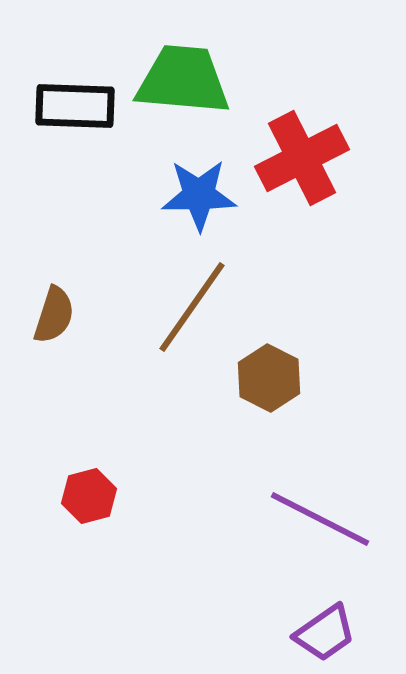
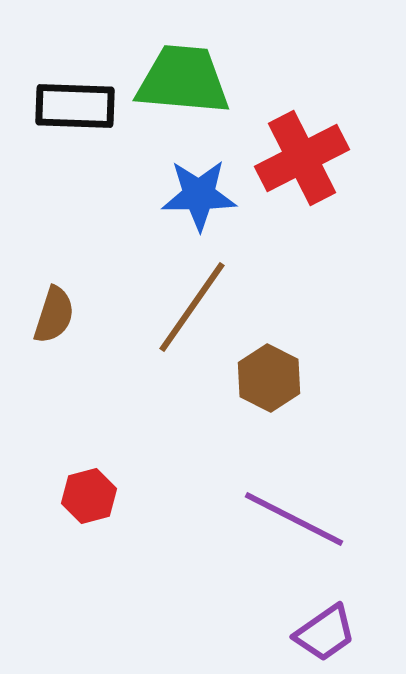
purple line: moved 26 px left
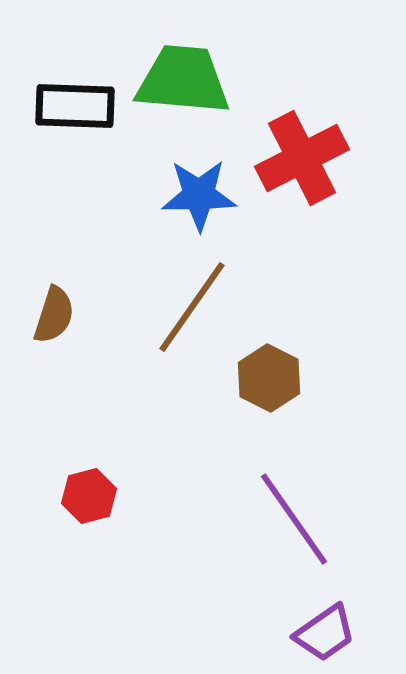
purple line: rotated 28 degrees clockwise
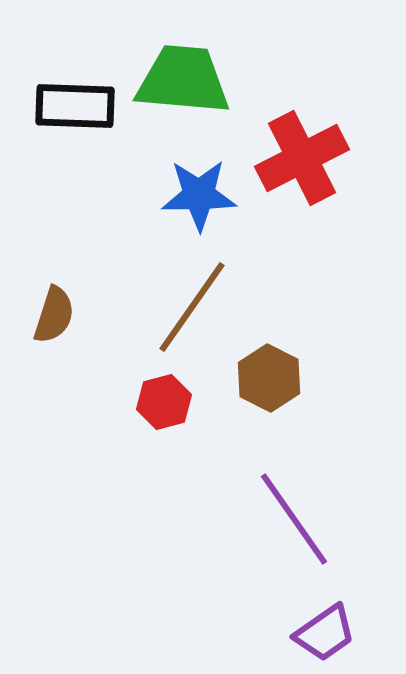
red hexagon: moved 75 px right, 94 px up
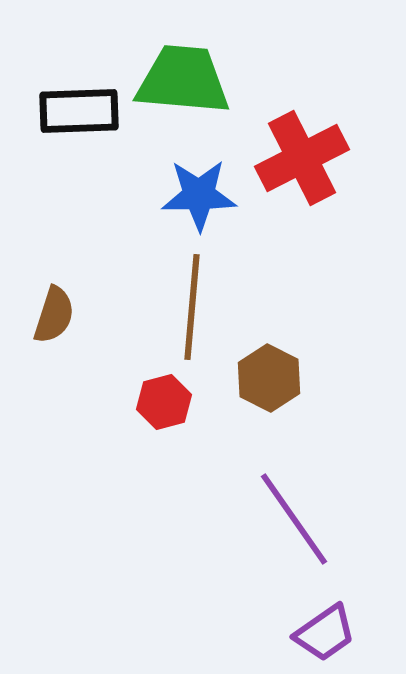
black rectangle: moved 4 px right, 5 px down; rotated 4 degrees counterclockwise
brown line: rotated 30 degrees counterclockwise
